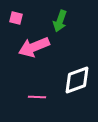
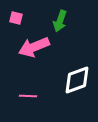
pink line: moved 9 px left, 1 px up
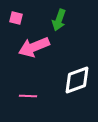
green arrow: moved 1 px left, 1 px up
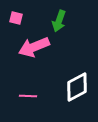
green arrow: moved 1 px down
white diamond: moved 7 px down; rotated 8 degrees counterclockwise
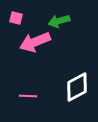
green arrow: rotated 55 degrees clockwise
pink arrow: moved 1 px right, 5 px up
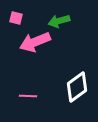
white diamond: rotated 8 degrees counterclockwise
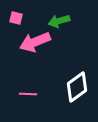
pink line: moved 2 px up
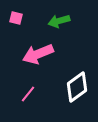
pink arrow: moved 3 px right, 12 px down
pink line: rotated 54 degrees counterclockwise
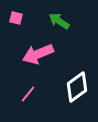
green arrow: rotated 50 degrees clockwise
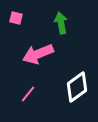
green arrow: moved 2 px right, 2 px down; rotated 45 degrees clockwise
